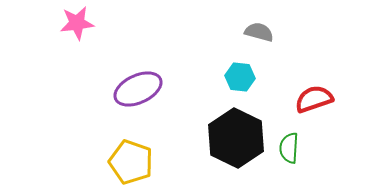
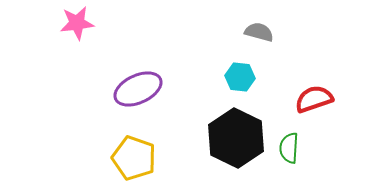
yellow pentagon: moved 3 px right, 4 px up
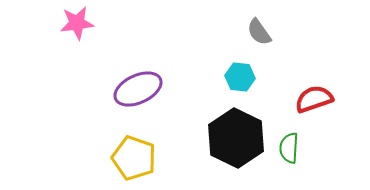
gray semicircle: rotated 140 degrees counterclockwise
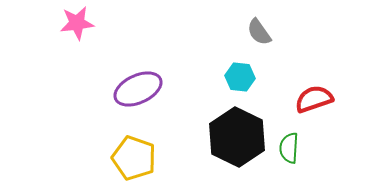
black hexagon: moved 1 px right, 1 px up
